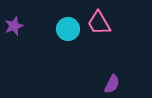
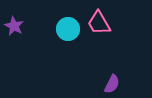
purple star: rotated 24 degrees counterclockwise
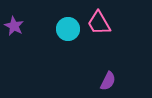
purple semicircle: moved 4 px left, 3 px up
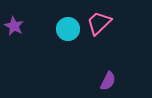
pink trapezoid: rotated 76 degrees clockwise
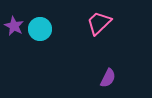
cyan circle: moved 28 px left
purple semicircle: moved 3 px up
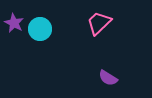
purple star: moved 3 px up
purple semicircle: rotated 96 degrees clockwise
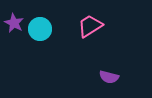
pink trapezoid: moved 9 px left, 3 px down; rotated 12 degrees clockwise
purple semicircle: moved 1 px right, 1 px up; rotated 18 degrees counterclockwise
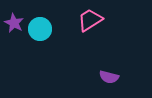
pink trapezoid: moved 6 px up
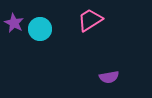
purple semicircle: rotated 24 degrees counterclockwise
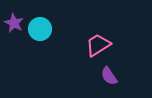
pink trapezoid: moved 8 px right, 25 px down
purple semicircle: moved 1 px up; rotated 66 degrees clockwise
